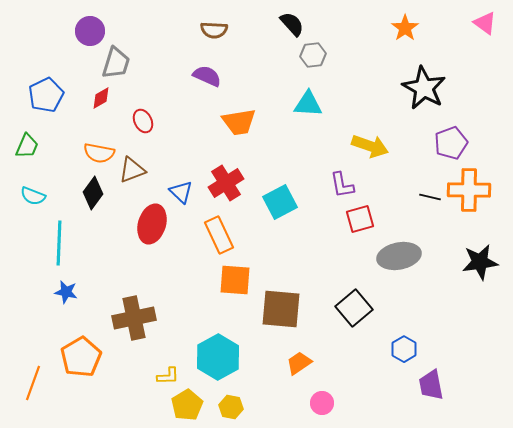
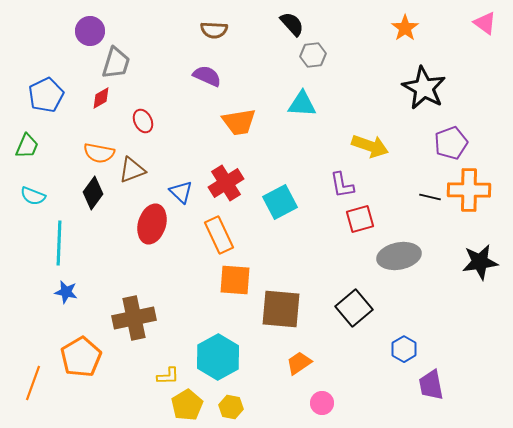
cyan triangle at (308, 104): moved 6 px left
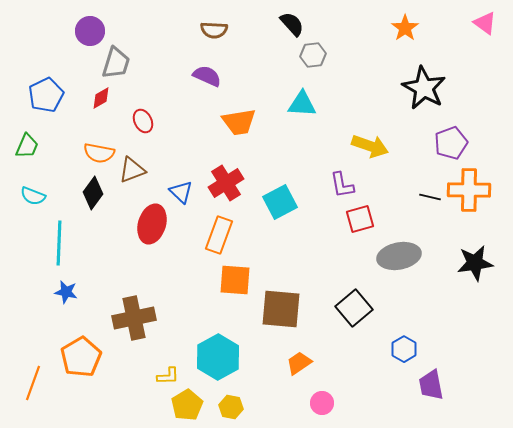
orange rectangle at (219, 235): rotated 45 degrees clockwise
black star at (480, 262): moved 5 px left, 1 px down
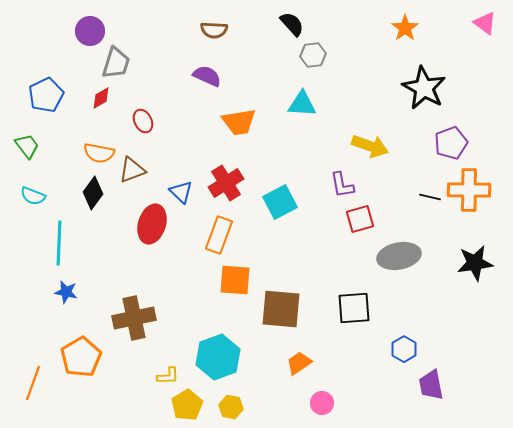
green trapezoid at (27, 146): rotated 60 degrees counterclockwise
black square at (354, 308): rotated 36 degrees clockwise
cyan hexagon at (218, 357): rotated 9 degrees clockwise
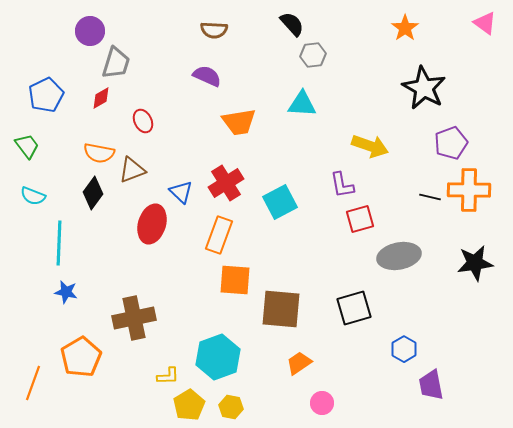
black square at (354, 308): rotated 12 degrees counterclockwise
yellow pentagon at (187, 405): moved 2 px right
